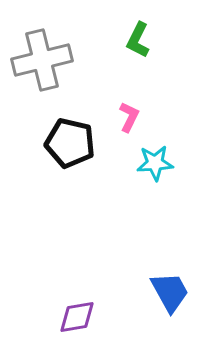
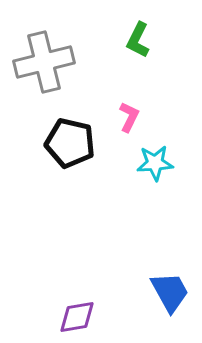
gray cross: moved 2 px right, 2 px down
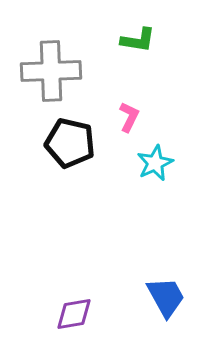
green L-shape: rotated 108 degrees counterclockwise
gray cross: moved 7 px right, 9 px down; rotated 12 degrees clockwise
cyan star: rotated 21 degrees counterclockwise
blue trapezoid: moved 4 px left, 5 px down
purple diamond: moved 3 px left, 3 px up
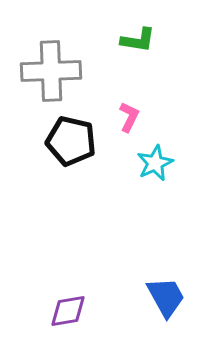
black pentagon: moved 1 px right, 2 px up
purple diamond: moved 6 px left, 3 px up
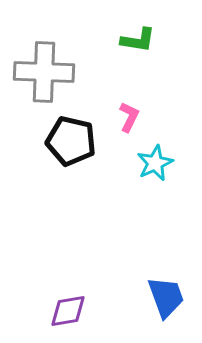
gray cross: moved 7 px left, 1 px down; rotated 4 degrees clockwise
blue trapezoid: rotated 9 degrees clockwise
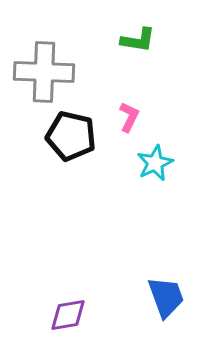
black pentagon: moved 5 px up
purple diamond: moved 4 px down
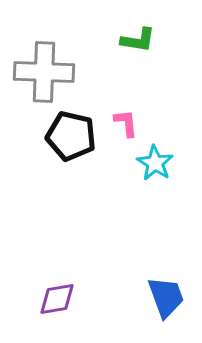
pink L-shape: moved 3 px left, 6 px down; rotated 32 degrees counterclockwise
cyan star: rotated 15 degrees counterclockwise
purple diamond: moved 11 px left, 16 px up
